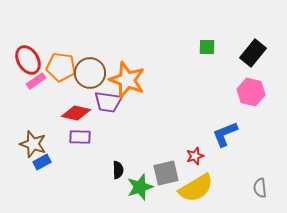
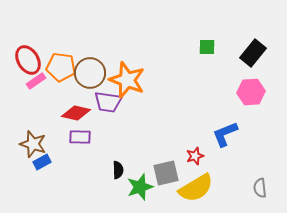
pink hexagon: rotated 16 degrees counterclockwise
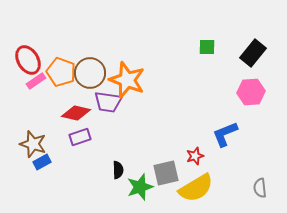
orange pentagon: moved 5 px down; rotated 12 degrees clockwise
purple rectangle: rotated 20 degrees counterclockwise
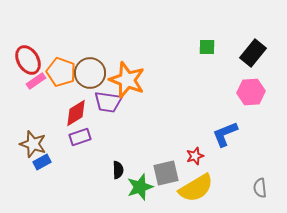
red diamond: rotated 44 degrees counterclockwise
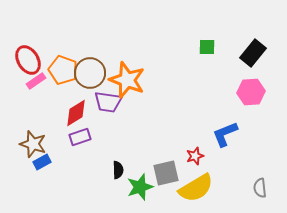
orange pentagon: moved 2 px right, 2 px up
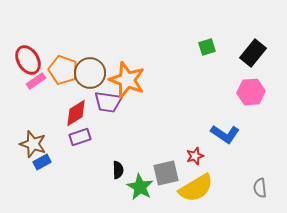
green square: rotated 18 degrees counterclockwise
blue L-shape: rotated 124 degrees counterclockwise
green star: rotated 24 degrees counterclockwise
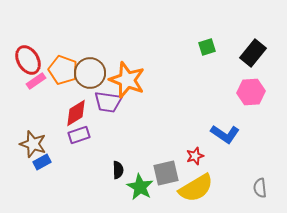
purple rectangle: moved 1 px left, 2 px up
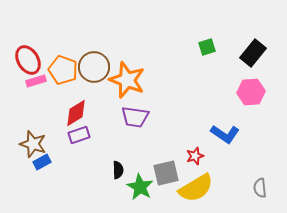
brown circle: moved 4 px right, 6 px up
pink rectangle: rotated 18 degrees clockwise
purple trapezoid: moved 27 px right, 15 px down
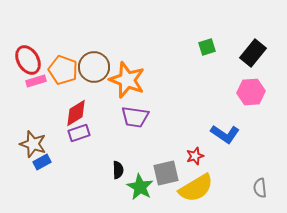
purple rectangle: moved 2 px up
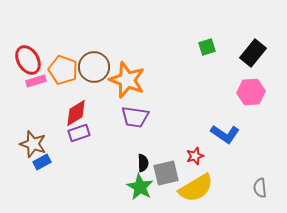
black semicircle: moved 25 px right, 7 px up
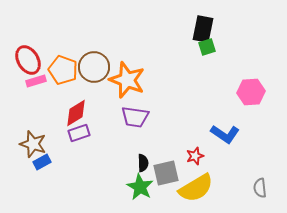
black rectangle: moved 50 px left, 24 px up; rotated 28 degrees counterclockwise
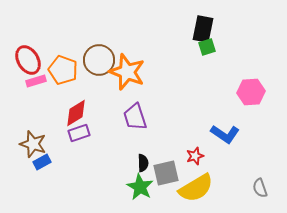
brown circle: moved 5 px right, 7 px up
orange star: moved 8 px up
purple trapezoid: rotated 64 degrees clockwise
gray semicircle: rotated 12 degrees counterclockwise
